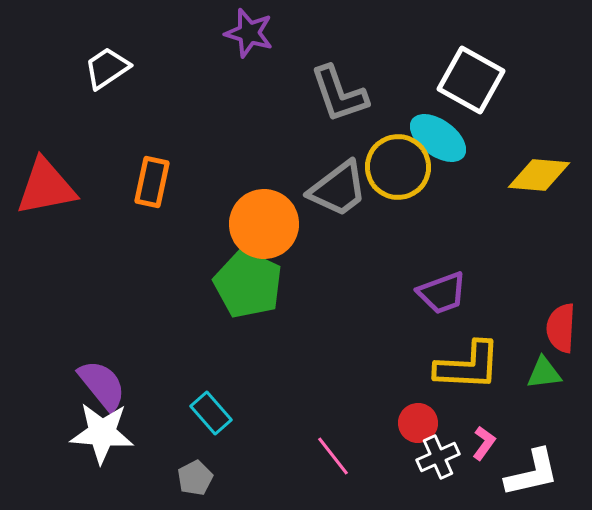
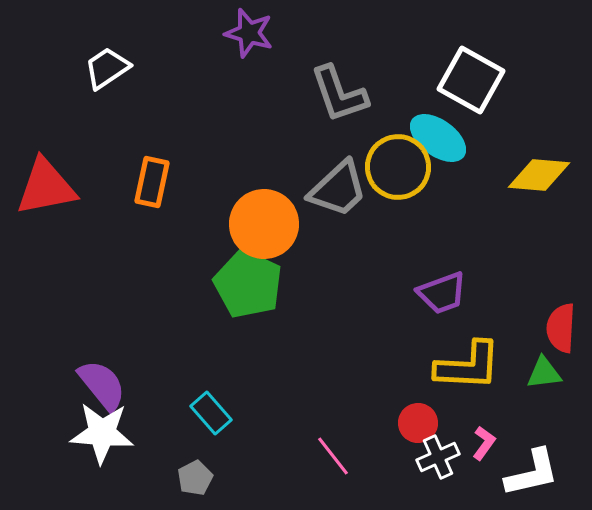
gray trapezoid: rotated 6 degrees counterclockwise
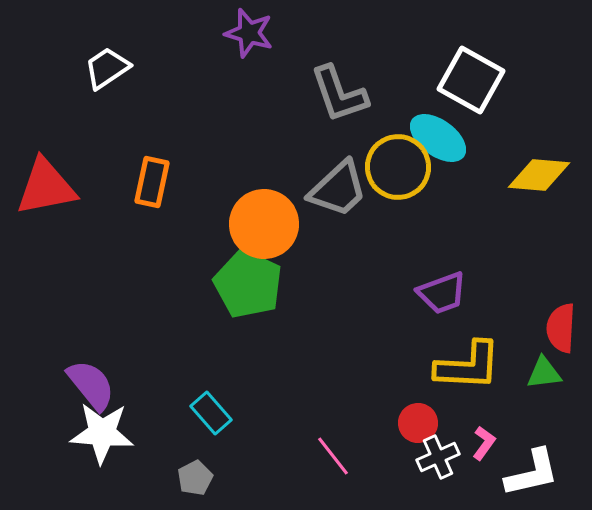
purple semicircle: moved 11 px left
